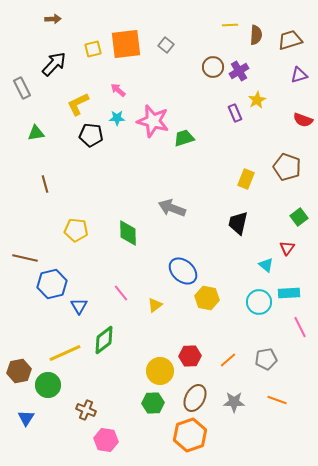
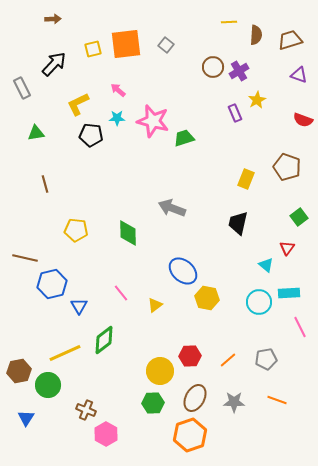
yellow line at (230, 25): moved 1 px left, 3 px up
purple triangle at (299, 75): rotated 36 degrees clockwise
pink hexagon at (106, 440): moved 6 px up; rotated 20 degrees clockwise
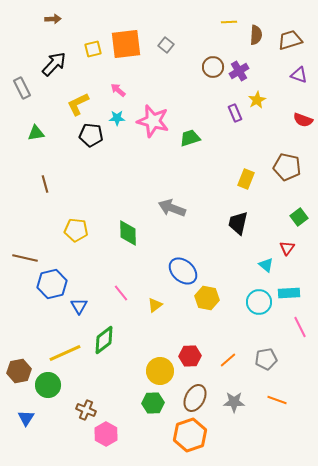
green trapezoid at (184, 138): moved 6 px right
brown pentagon at (287, 167): rotated 8 degrees counterclockwise
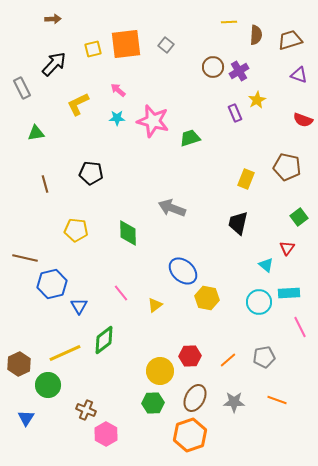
black pentagon at (91, 135): moved 38 px down
gray pentagon at (266, 359): moved 2 px left, 2 px up
brown hexagon at (19, 371): moved 7 px up; rotated 15 degrees counterclockwise
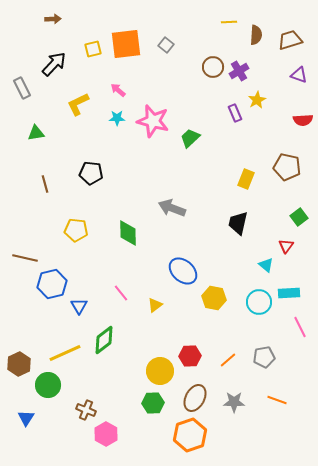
red semicircle at (303, 120): rotated 24 degrees counterclockwise
green trapezoid at (190, 138): rotated 25 degrees counterclockwise
red triangle at (287, 248): moved 1 px left, 2 px up
yellow hexagon at (207, 298): moved 7 px right
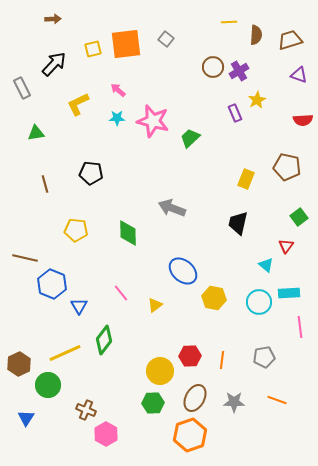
gray square at (166, 45): moved 6 px up
blue hexagon at (52, 284): rotated 24 degrees counterclockwise
pink line at (300, 327): rotated 20 degrees clockwise
green diamond at (104, 340): rotated 16 degrees counterclockwise
orange line at (228, 360): moved 6 px left; rotated 42 degrees counterclockwise
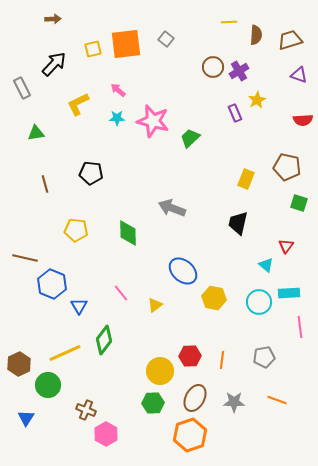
green square at (299, 217): moved 14 px up; rotated 36 degrees counterclockwise
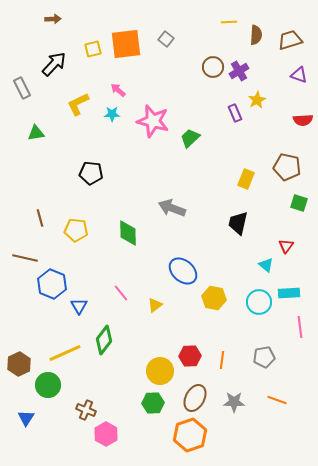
cyan star at (117, 118): moved 5 px left, 4 px up
brown line at (45, 184): moved 5 px left, 34 px down
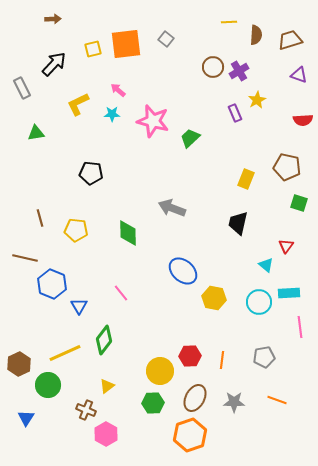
yellow triangle at (155, 305): moved 48 px left, 81 px down
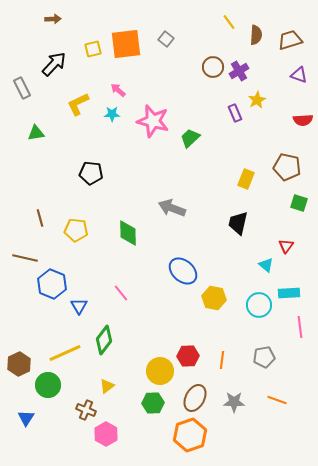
yellow line at (229, 22): rotated 56 degrees clockwise
cyan circle at (259, 302): moved 3 px down
red hexagon at (190, 356): moved 2 px left
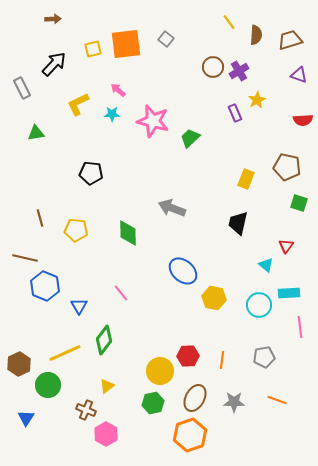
blue hexagon at (52, 284): moved 7 px left, 2 px down
green hexagon at (153, 403): rotated 10 degrees counterclockwise
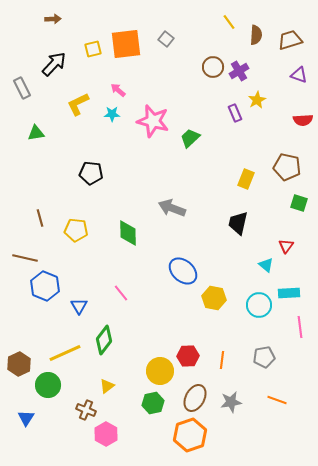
gray star at (234, 402): moved 3 px left; rotated 10 degrees counterclockwise
